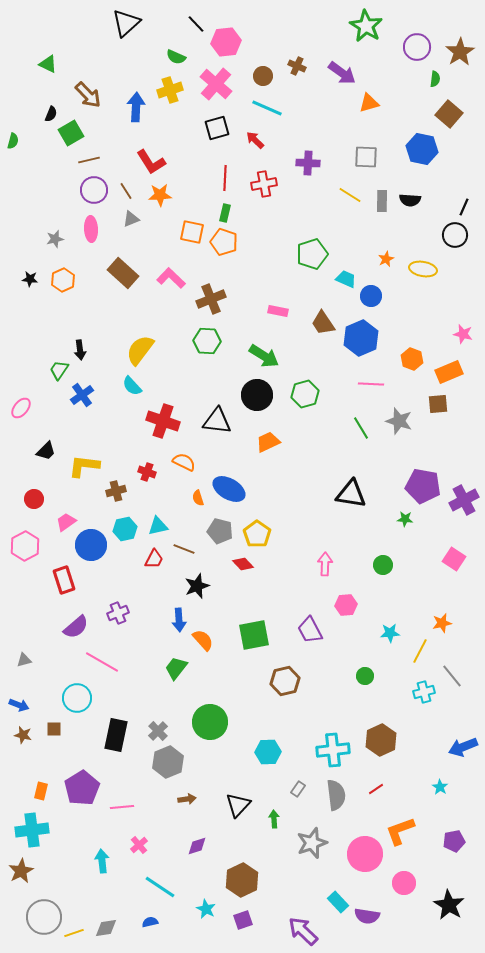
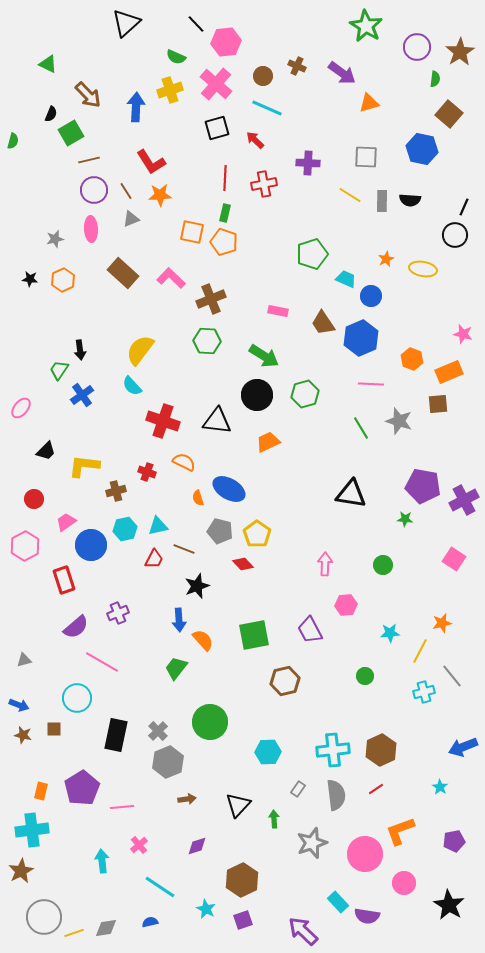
brown hexagon at (381, 740): moved 10 px down
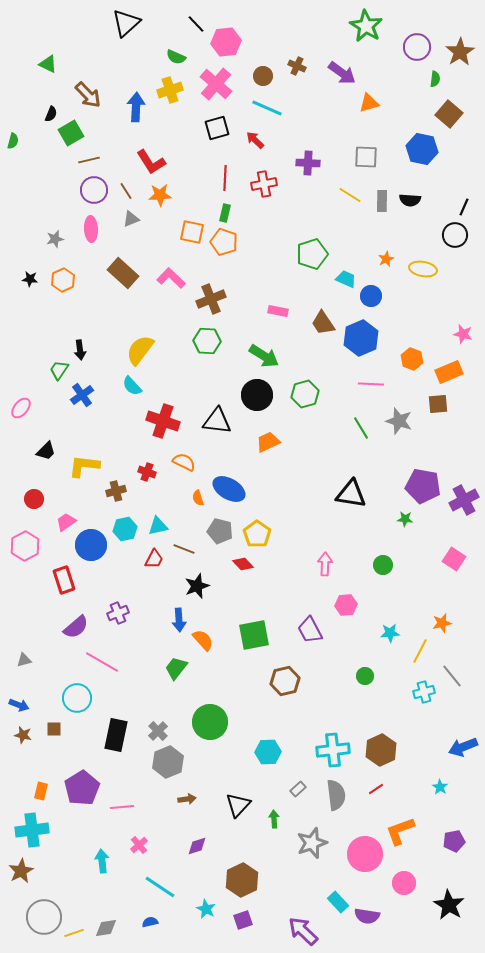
gray rectangle at (298, 789): rotated 14 degrees clockwise
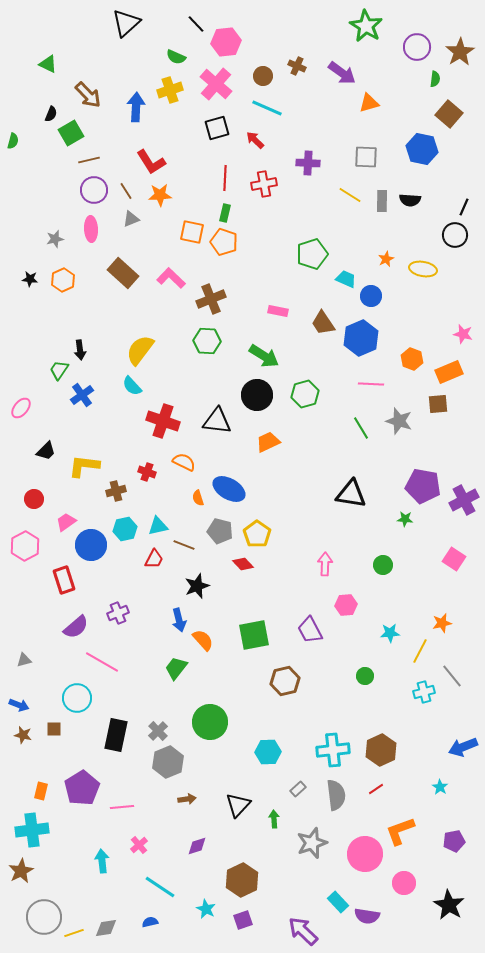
brown line at (184, 549): moved 4 px up
blue arrow at (179, 620): rotated 10 degrees counterclockwise
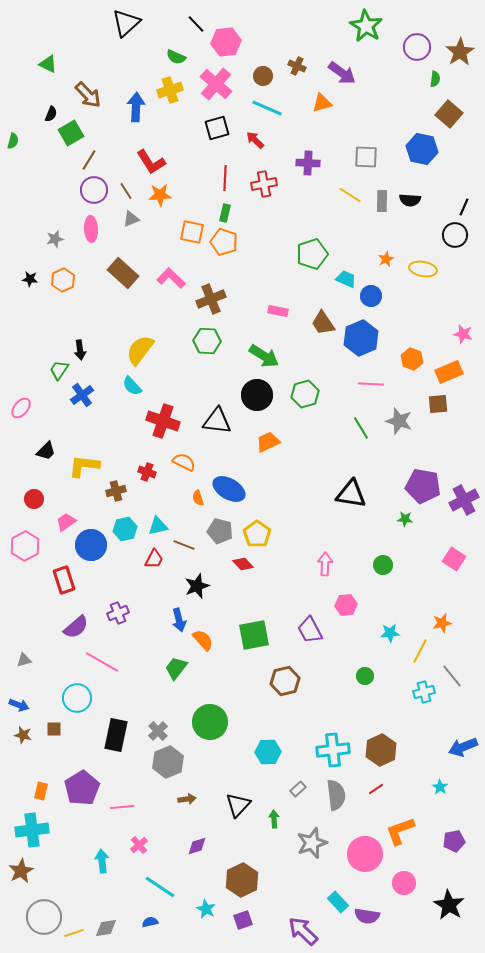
orange triangle at (369, 103): moved 47 px left
brown line at (89, 160): rotated 45 degrees counterclockwise
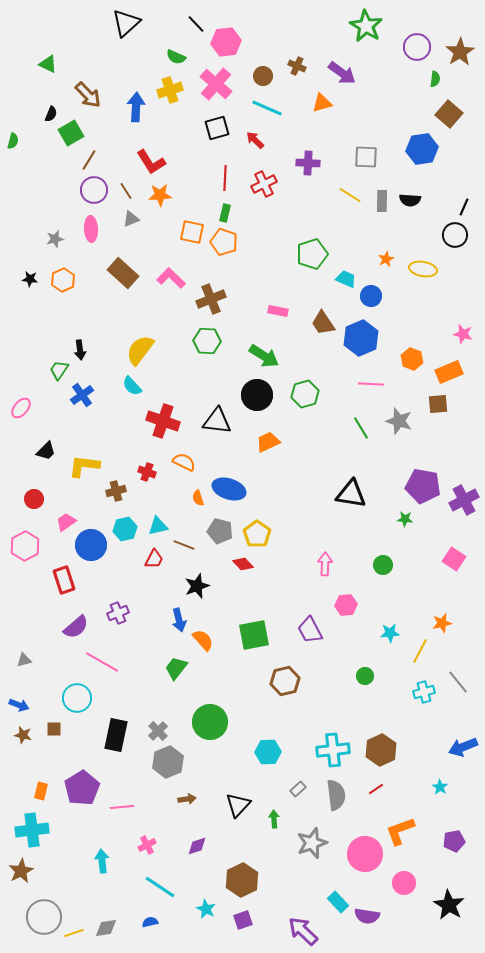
blue hexagon at (422, 149): rotated 20 degrees counterclockwise
red cross at (264, 184): rotated 15 degrees counterclockwise
blue ellipse at (229, 489): rotated 12 degrees counterclockwise
gray line at (452, 676): moved 6 px right, 6 px down
pink cross at (139, 845): moved 8 px right; rotated 12 degrees clockwise
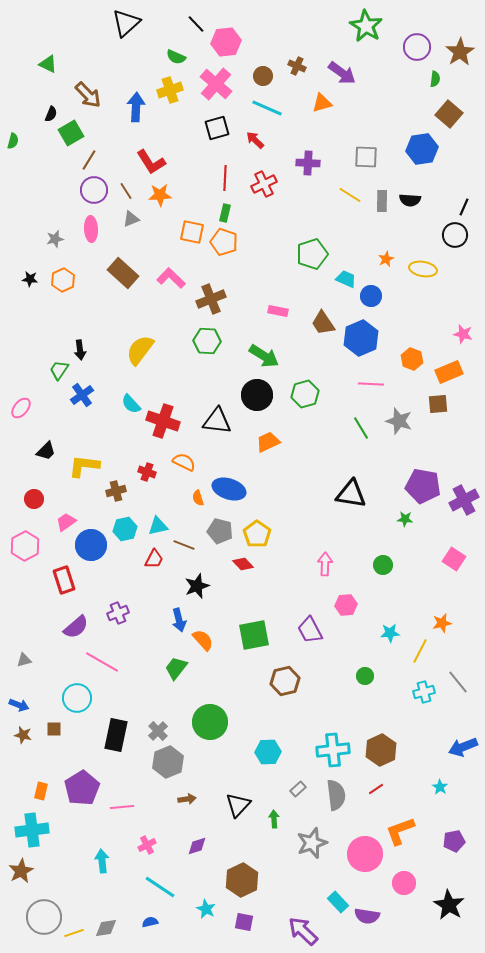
cyan semicircle at (132, 386): moved 1 px left, 18 px down
purple square at (243, 920): moved 1 px right, 2 px down; rotated 30 degrees clockwise
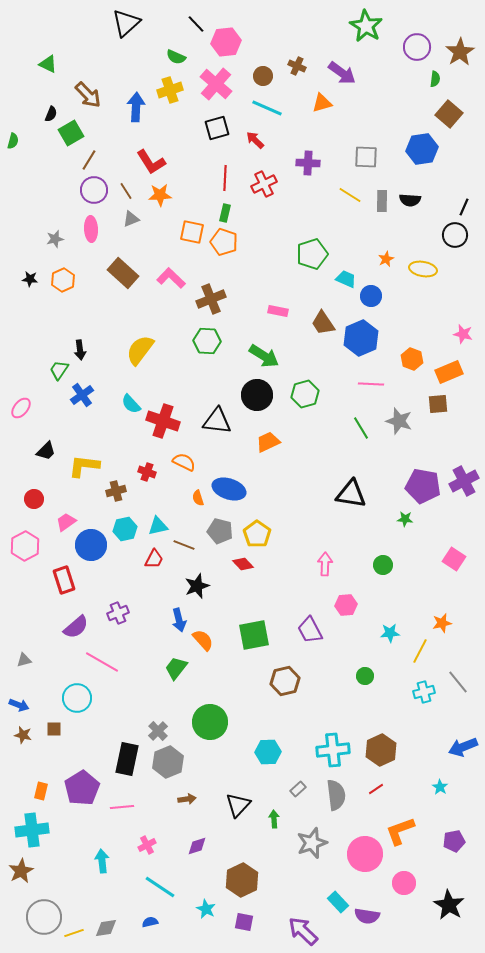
purple cross at (464, 500): moved 19 px up
black rectangle at (116, 735): moved 11 px right, 24 px down
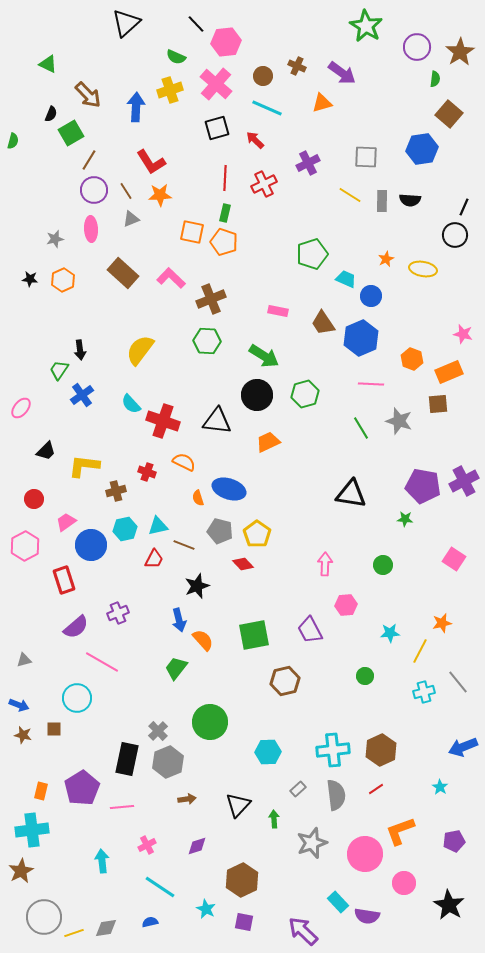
purple cross at (308, 163): rotated 30 degrees counterclockwise
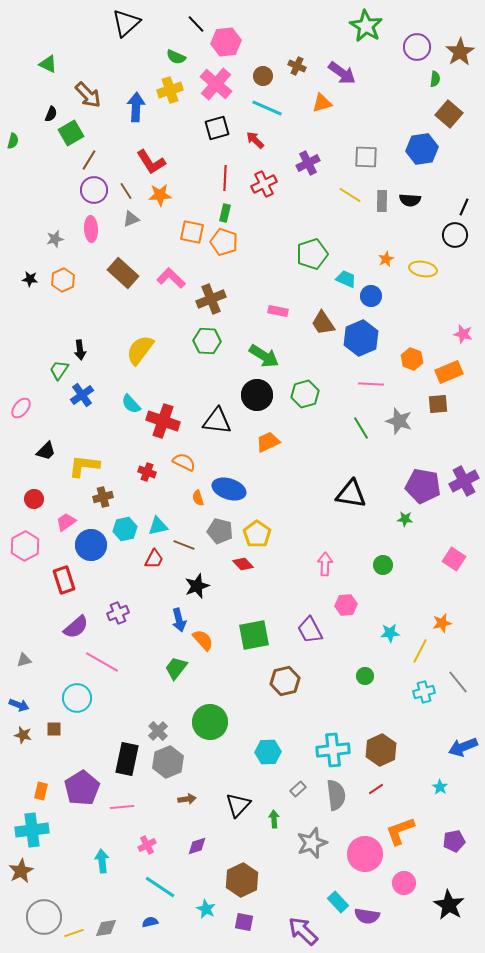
brown cross at (116, 491): moved 13 px left, 6 px down
